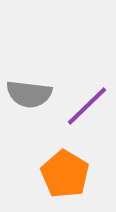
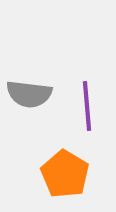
purple line: rotated 51 degrees counterclockwise
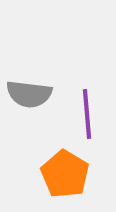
purple line: moved 8 px down
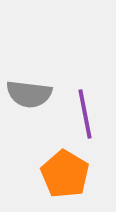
purple line: moved 2 px left; rotated 6 degrees counterclockwise
